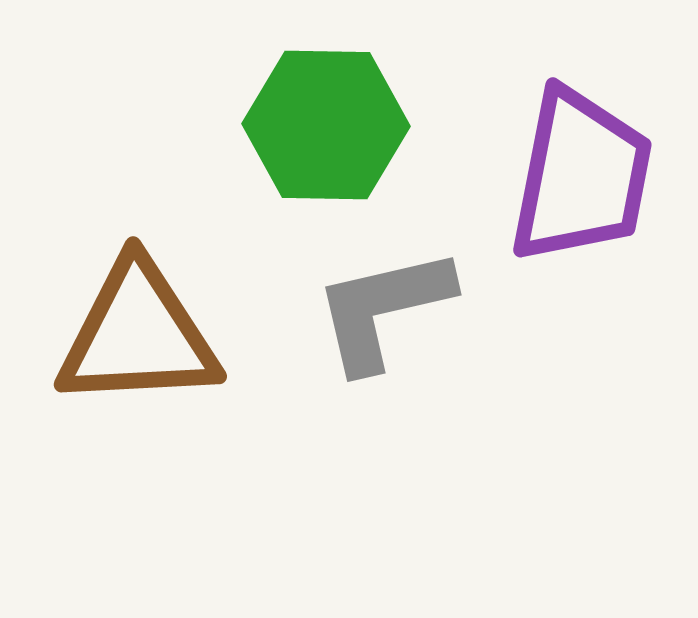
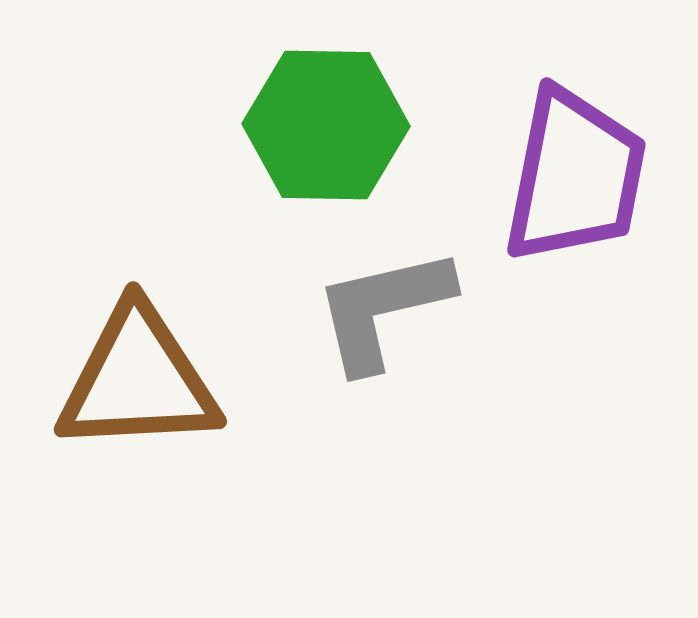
purple trapezoid: moved 6 px left
brown triangle: moved 45 px down
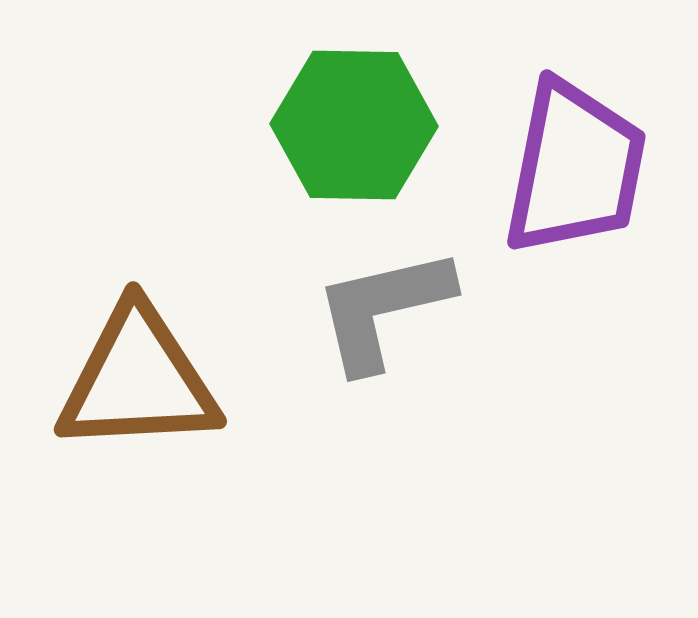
green hexagon: moved 28 px right
purple trapezoid: moved 8 px up
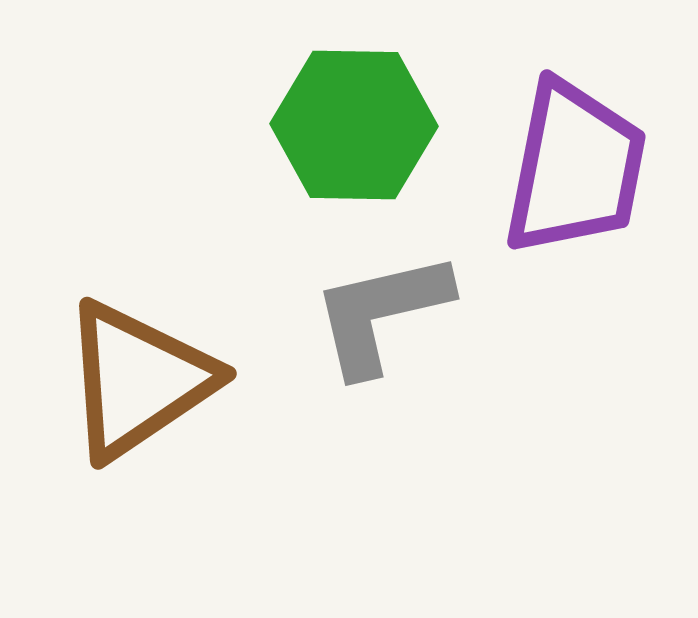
gray L-shape: moved 2 px left, 4 px down
brown triangle: rotated 31 degrees counterclockwise
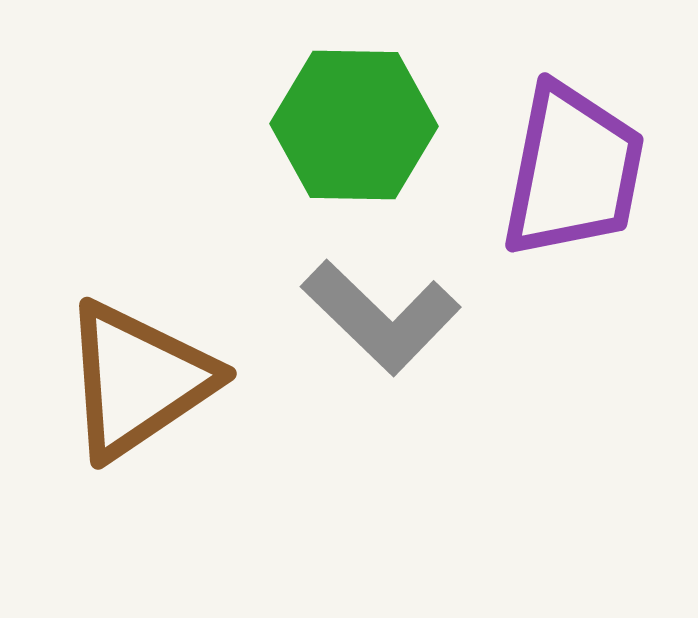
purple trapezoid: moved 2 px left, 3 px down
gray L-shape: moved 4 px down; rotated 123 degrees counterclockwise
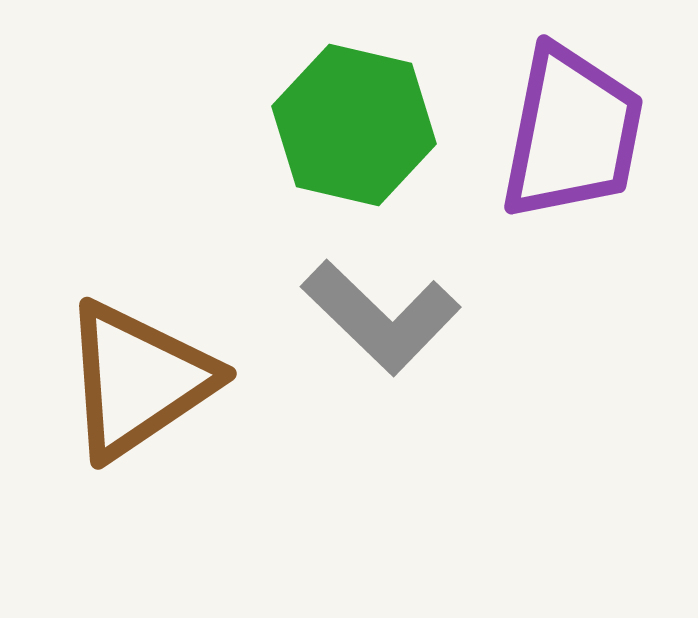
green hexagon: rotated 12 degrees clockwise
purple trapezoid: moved 1 px left, 38 px up
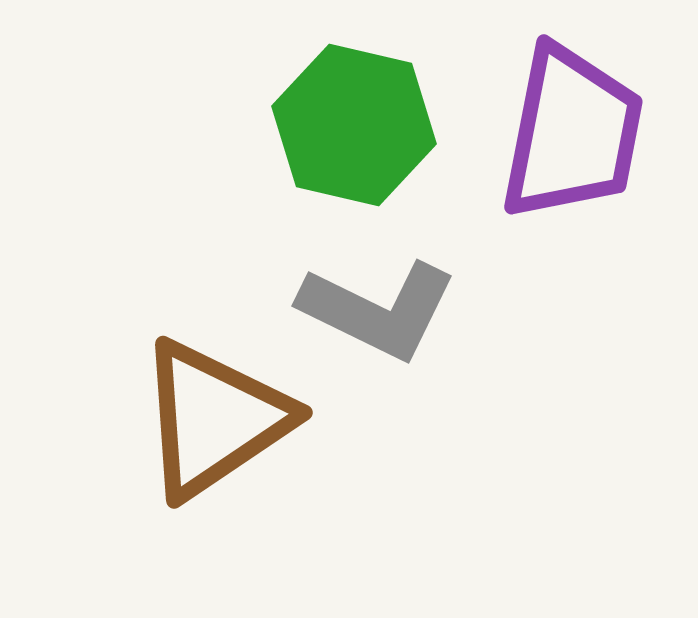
gray L-shape: moved 3 px left, 7 px up; rotated 18 degrees counterclockwise
brown triangle: moved 76 px right, 39 px down
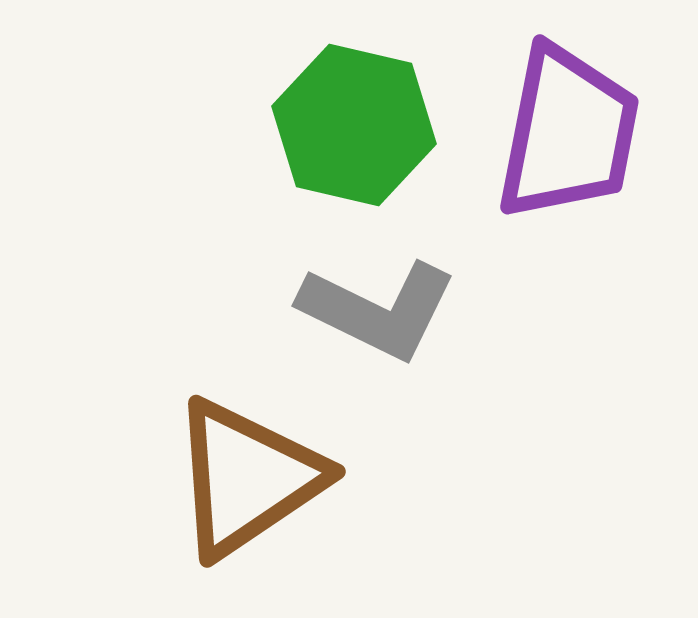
purple trapezoid: moved 4 px left
brown triangle: moved 33 px right, 59 px down
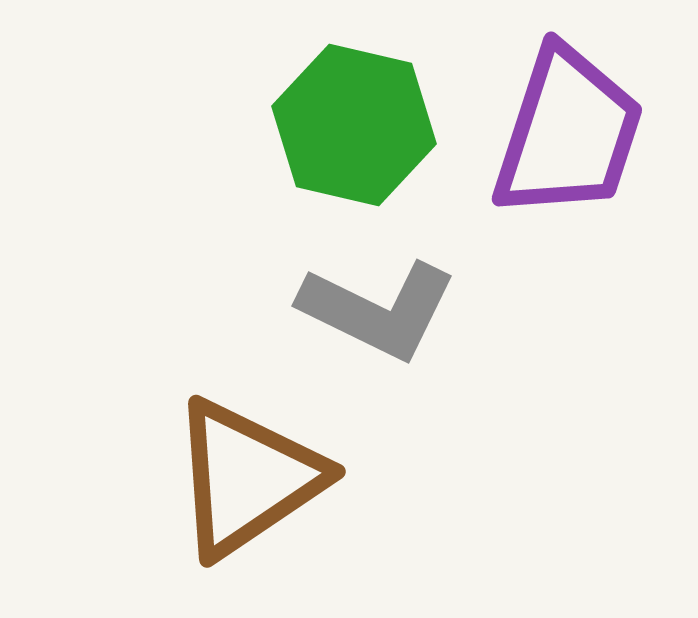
purple trapezoid: rotated 7 degrees clockwise
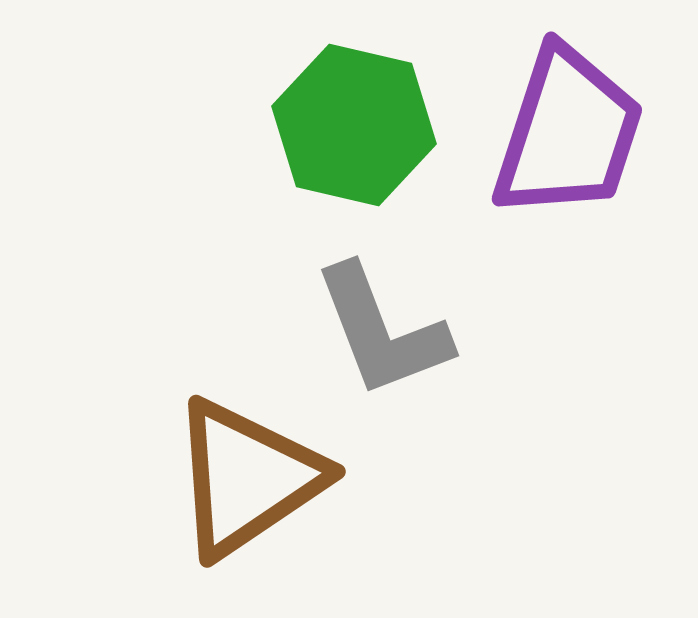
gray L-shape: moved 4 px right, 21 px down; rotated 43 degrees clockwise
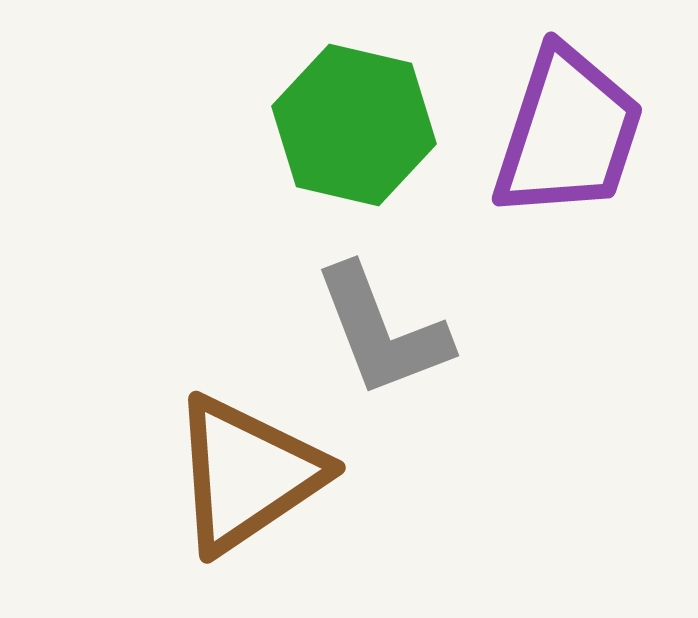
brown triangle: moved 4 px up
